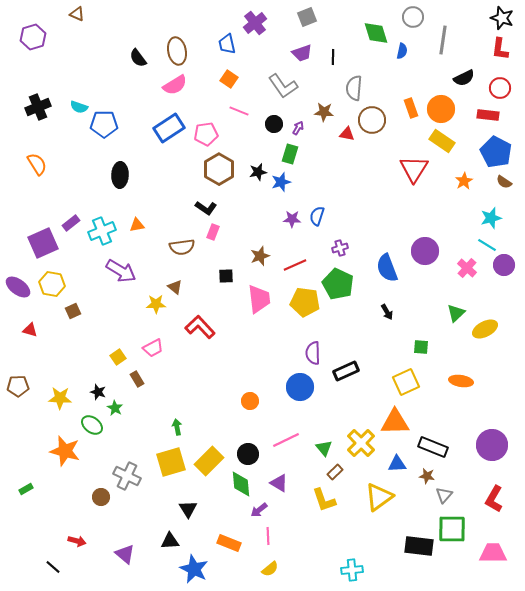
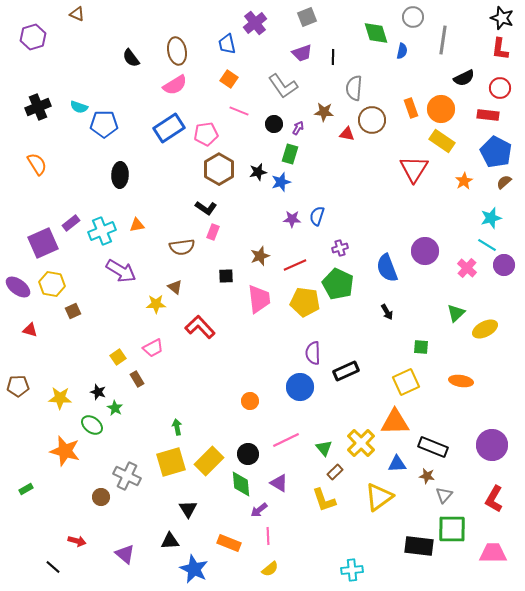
black semicircle at (138, 58): moved 7 px left
brown semicircle at (504, 182): rotated 105 degrees clockwise
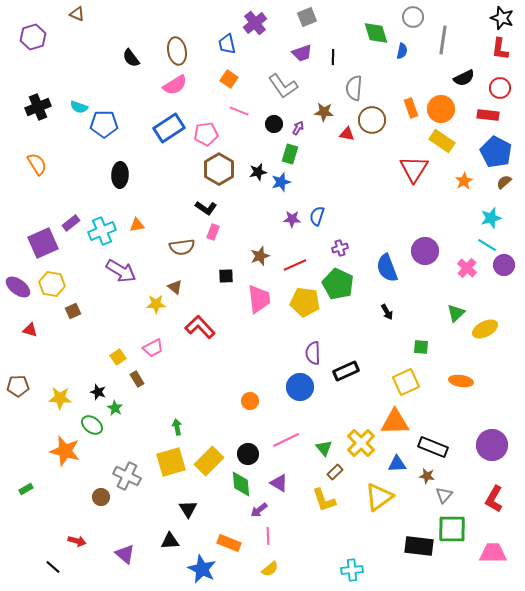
blue star at (194, 569): moved 8 px right
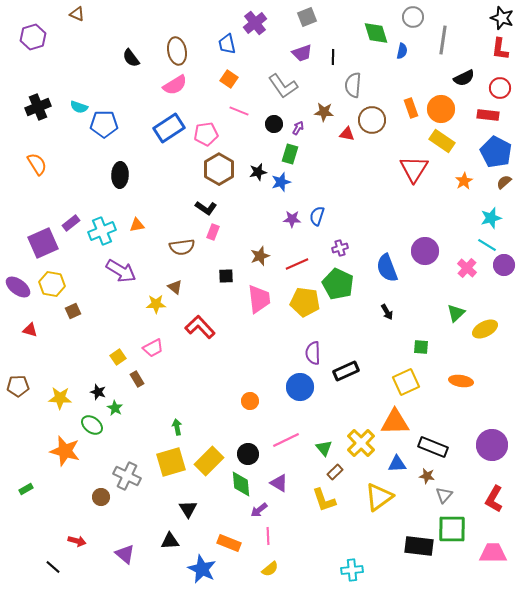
gray semicircle at (354, 88): moved 1 px left, 3 px up
red line at (295, 265): moved 2 px right, 1 px up
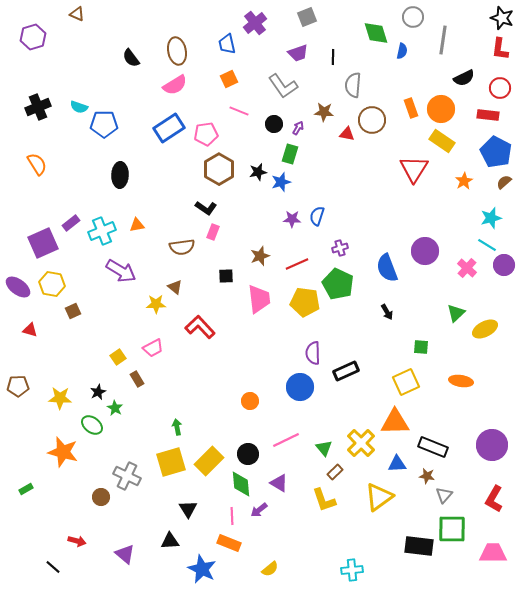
purple trapezoid at (302, 53): moved 4 px left
orange square at (229, 79): rotated 30 degrees clockwise
black star at (98, 392): rotated 28 degrees clockwise
orange star at (65, 451): moved 2 px left, 1 px down
pink line at (268, 536): moved 36 px left, 20 px up
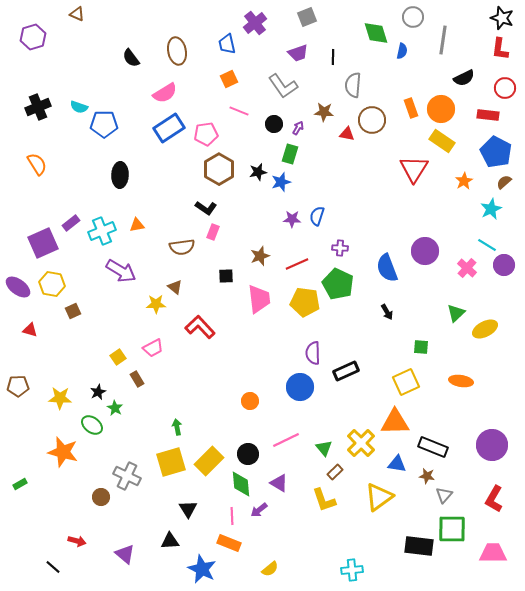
pink semicircle at (175, 85): moved 10 px left, 8 px down
red circle at (500, 88): moved 5 px right
cyan star at (491, 218): moved 9 px up; rotated 10 degrees counterclockwise
purple cross at (340, 248): rotated 21 degrees clockwise
blue triangle at (397, 464): rotated 12 degrees clockwise
green rectangle at (26, 489): moved 6 px left, 5 px up
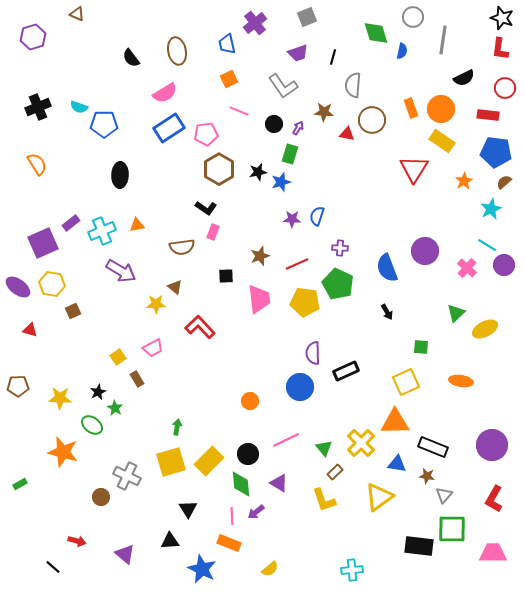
black line at (333, 57): rotated 14 degrees clockwise
blue pentagon at (496, 152): rotated 20 degrees counterclockwise
green arrow at (177, 427): rotated 21 degrees clockwise
purple arrow at (259, 510): moved 3 px left, 2 px down
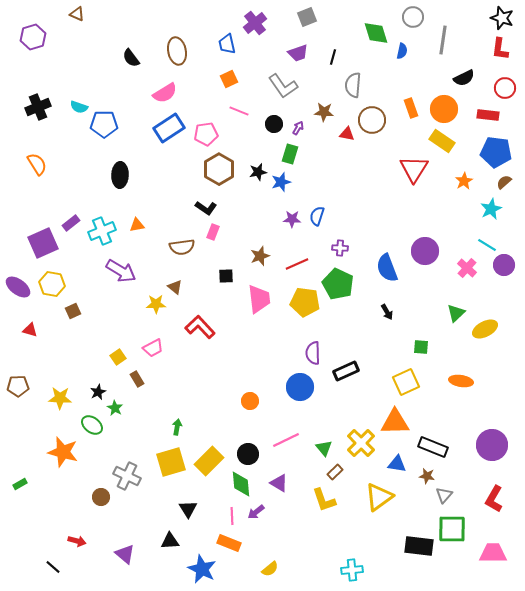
orange circle at (441, 109): moved 3 px right
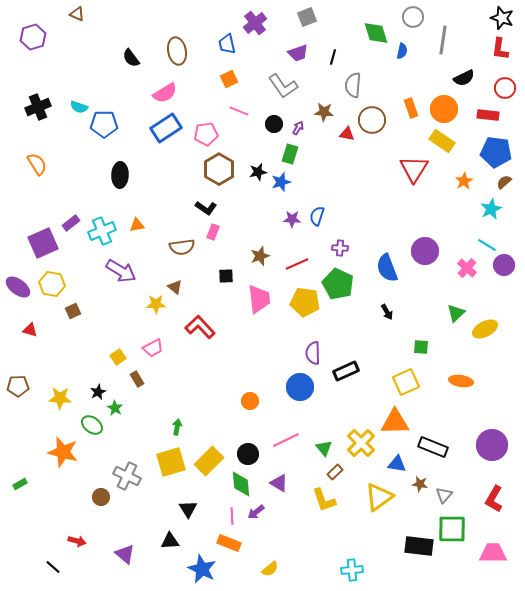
blue rectangle at (169, 128): moved 3 px left
brown star at (427, 476): moved 7 px left, 8 px down
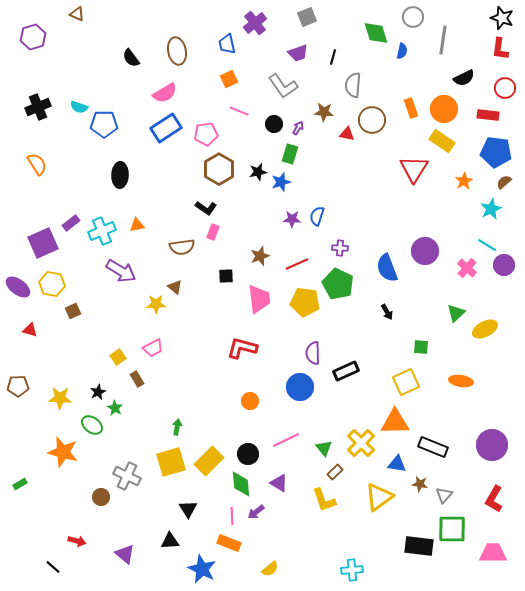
red L-shape at (200, 327): moved 42 px right, 21 px down; rotated 32 degrees counterclockwise
